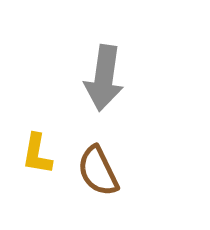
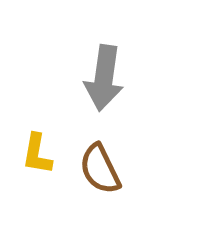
brown semicircle: moved 2 px right, 2 px up
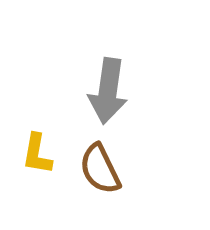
gray arrow: moved 4 px right, 13 px down
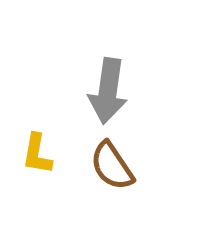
brown semicircle: moved 12 px right, 3 px up; rotated 8 degrees counterclockwise
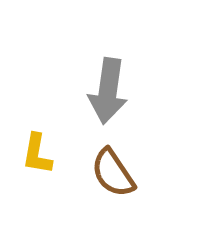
brown semicircle: moved 1 px right, 7 px down
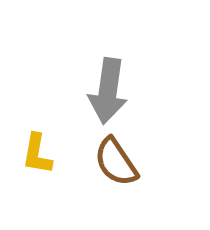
brown semicircle: moved 3 px right, 11 px up
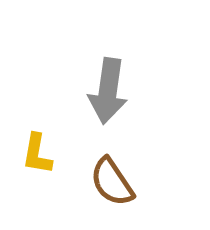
brown semicircle: moved 4 px left, 20 px down
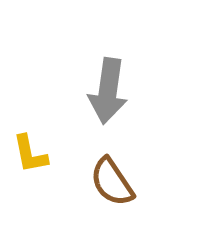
yellow L-shape: moved 7 px left; rotated 21 degrees counterclockwise
